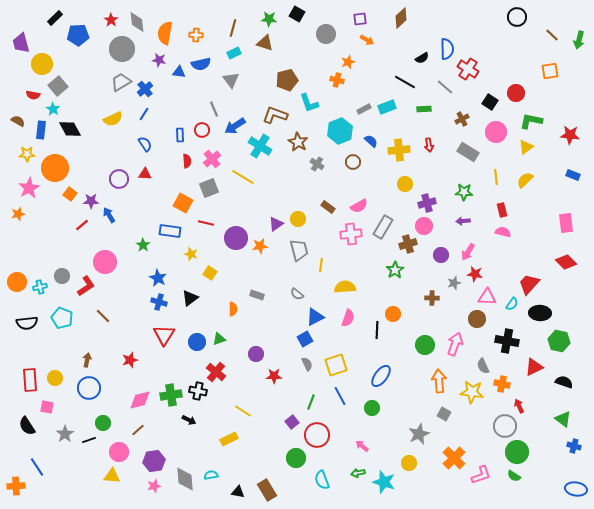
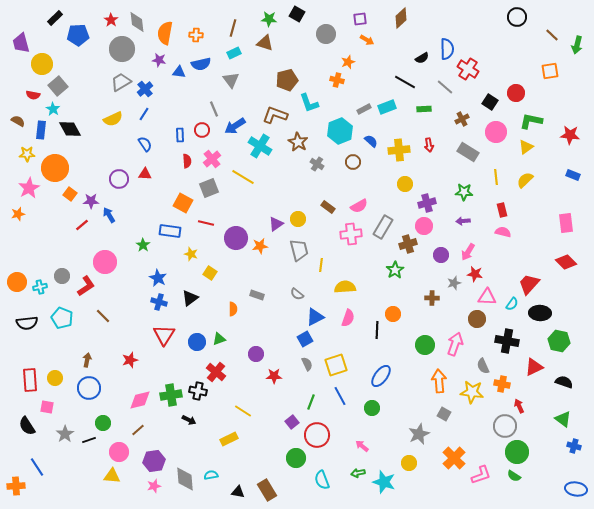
green arrow at (579, 40): moved 2 px left, 5 px down
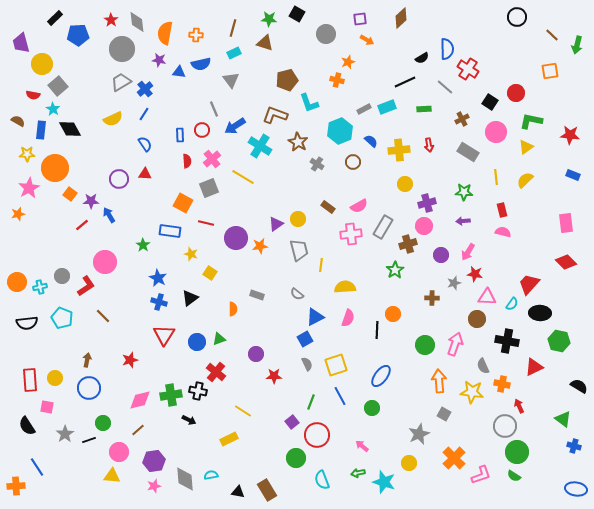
black line at (405, 82): rotated 55 degrees counterclockwise
black semicircle at (564, 382): moved 15 px right, 4 px down; rotated 12 degrees clockwise
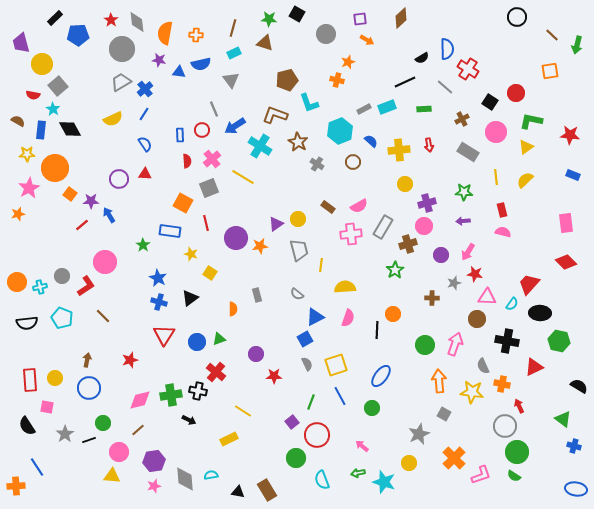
red line at (206, 223): rotated 63 degrees clockwise
gray rectangle at (257, 295): rotated 56 degrees clockwise
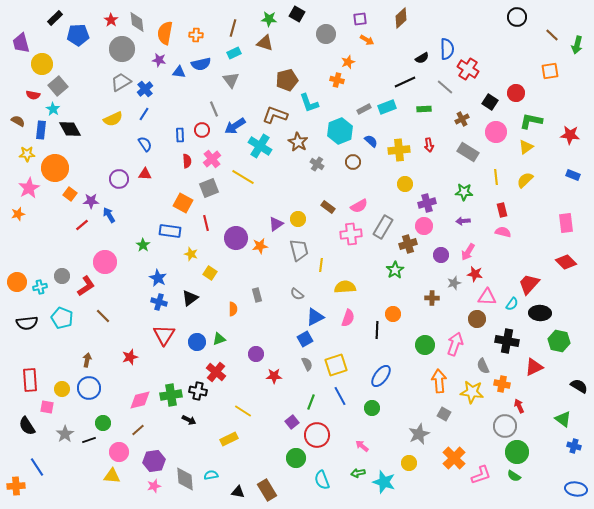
red star at (130, 360): moved 3 px up
yellow circle at (55, 378): moved 7 px right, 11 px down
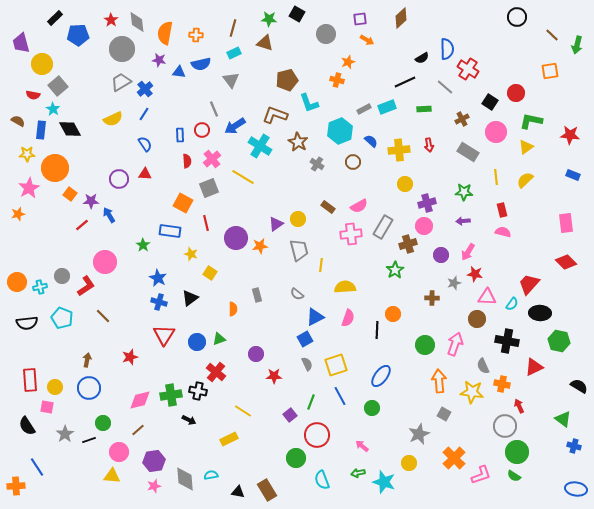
yellow circle at (62, 389): moved 7 px left, 2 px up
purple square at (292, 422): moved 2 px left, 7 px up
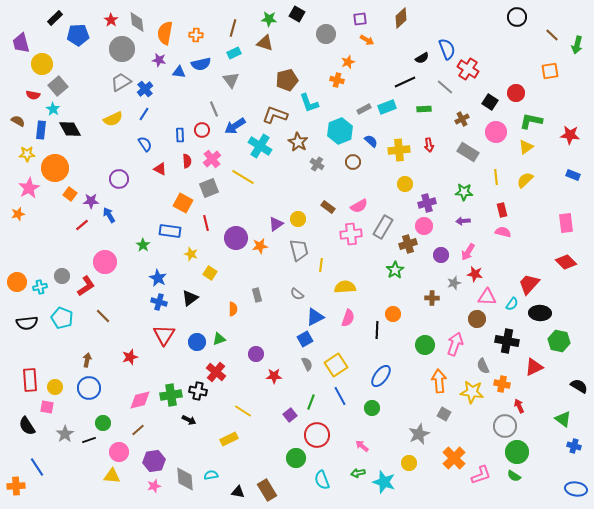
blue semicircle at (447, 49): rotated 20 degrees counterclockwise
red triangle at (145, 174): moved 15 px right, 5 px up; rotated 24 degrees clockwise
yellow square at (336, 365): rotated 15 degrees counterclockwise
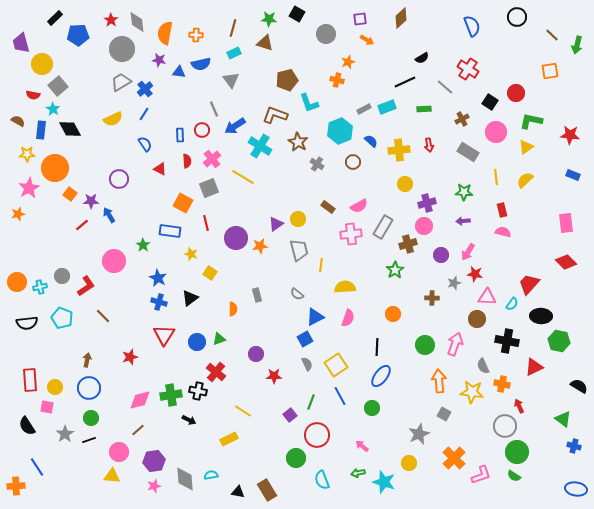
blue semicircle at (447, 49): moved 25 px right, 23 px up
pink circle at (105, 262): moved 9 px right, 1 px up
black ellipse at (540, 313): moved 1 px right, 3 px down
black line at (377, 330): moved 17 px down
green circle at (103, 423): moved 12 px left, 5 px up
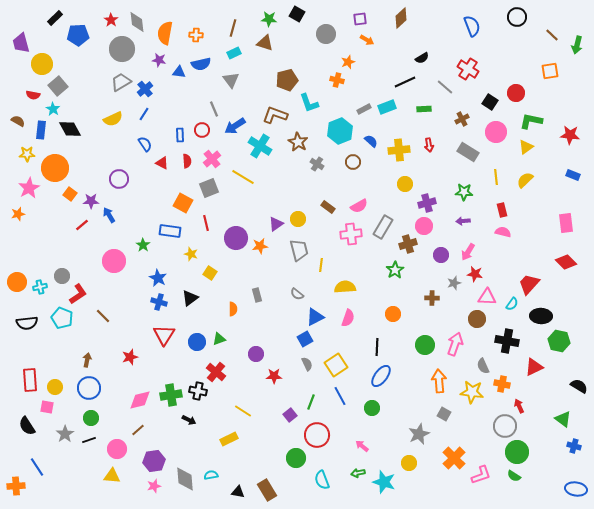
red triangle at (160, 169): moved 2 px right, 6 px up
red L-shape at (86, 286): moved 8 px left, 8 px down
pink circle at (119, 452): moved 2 px left, 3 px up
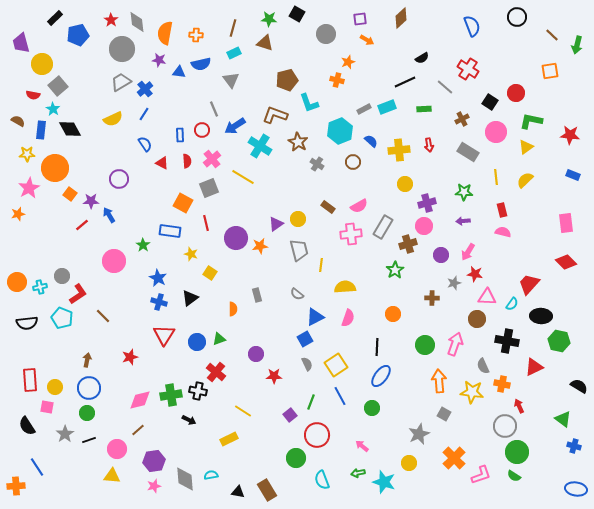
blue pentagon at (78, 35): rotated 10 degrees counterclockwise
green circle at (91, 418): moved 4 px left, 5 px up
